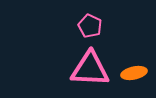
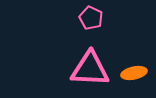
pink pentagon: moved 1 px right, 8 px up
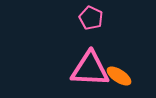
orange ellipse: moved 15 px left, 3 px down; rotated 45 degrees clockwise
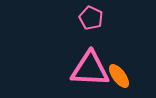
orange ellipse: rotated 20 degrees clockwise
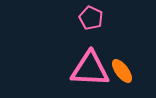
orange ellipse: moved 3 px right, 5 px up
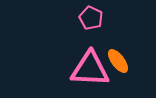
orange ellipse: moved 4 px left, 10 px up
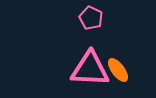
orange ellipse: moved 9 px down
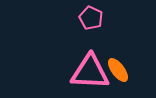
pink triangle: moved 3 px down
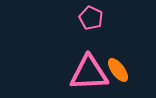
pink triangle: moved 1 px left, 1 px down; rotated 6 degrees counterclockwise
